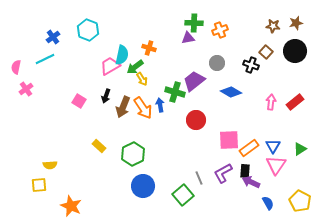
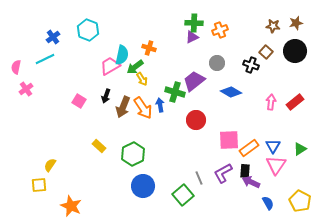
purple triangle at (188, 38): moved 4 px right, 1 px up; rotated 16 degrees counterclockwise
yellow semicircle at (50, 165): rotated 128 degrees clockwise
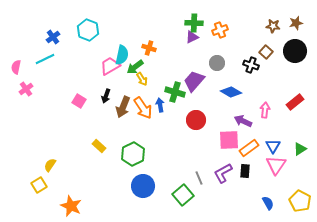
purple trapezoid at (194, 81): rotated 10 degrees counterclockwise
pink arrow at (271, 102): moved 6 px left, 8 px down
purple arrow at (251, 182): moved 8 px left, 61 px up
yellow square at (39, 185): rotated 28 degrees counterclockwise
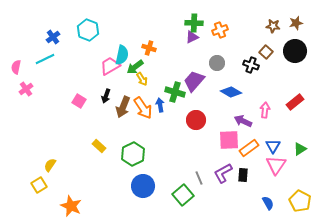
black rectangle at (245, 171): moved 2 px left, 4 px down
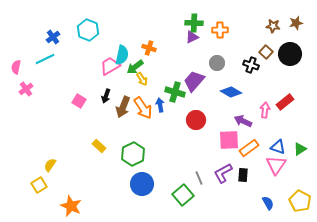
orange cross at (220, 30): rotated 21 degrees clockwise
black circle at (295, 51): moved 5 px left, 3 px down
red rectangle at (295, 102): moved 10 px left
blue triangle at (273, 146): moved 5 px right, 1 px down; rotated 42 degrees counterclockwise
blue circle at (143, 186): moved 1 px left, 2 px up
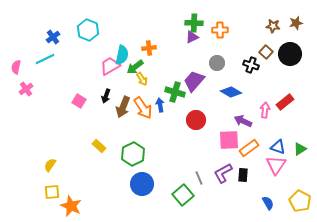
orange cross at (149, 48): rotated 24 degrees counterclockwise
yellow square at (39, 185): moved 13 px right, 7 px down; rotated 28 degrees clockwise
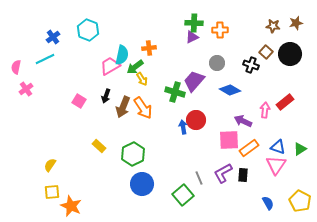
blue diamond at (231, 92): moved 1 px left, 2 px up
blue arrow at (160, 105): moved 23 px right, 22 px down
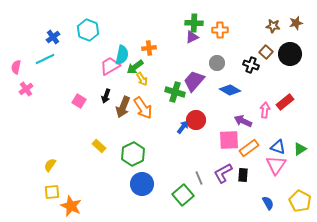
blue arrow at (183, 127): rotated 48 degrees clockwise
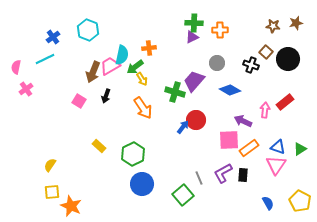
black circle at (290, 54): moved 2 px left, 5 px down
brown arrow at (123, 107): moved 30 px left, 35 px up
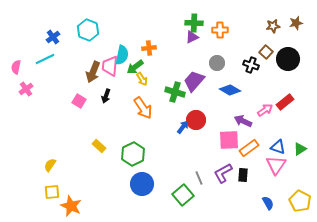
brown star at (273, 26): rotated 16 degrees counterclockwise
pink trapezoid at (110, 66): rotated 55 degrees counterclockwise
pink arrow at (265, 110): rotated 49 degrees clockwise
